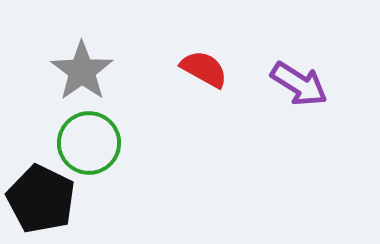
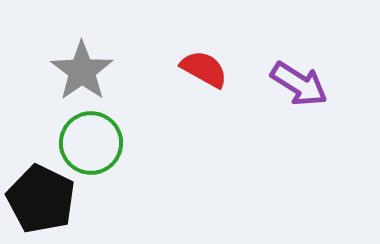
green circle: moved 2 px right
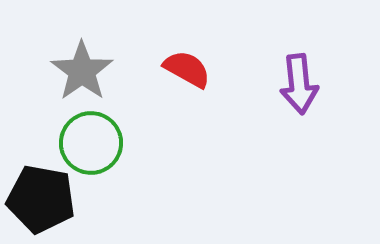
red semicircle: moved 17 px left
purple arrow: rotated 52 degrees clockwise
black pentagon: rotated 16 degrees counterclockwise
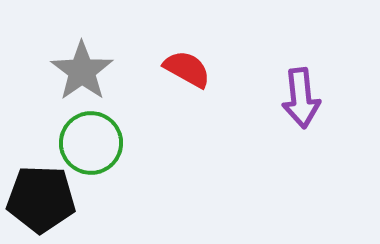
purple arrow: moved 2 px right, 14 px down
black pentagon: rotated 8 degrees counterclockwise
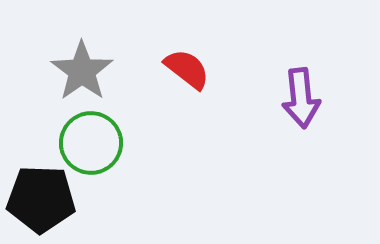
red semicircle: rotated 9 degrees clockwise
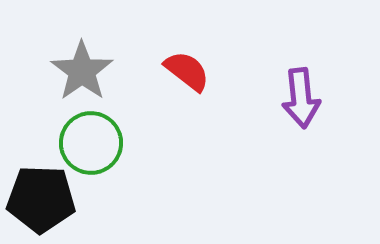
red semicircle: moved 2 px down
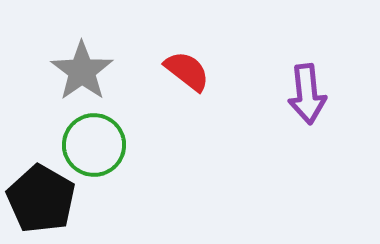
purple arrow: moved 6 px right, 4 px up
green circle: moved 3 px right, 2 px down
black pentagon: rotated 28 degrees clockwise
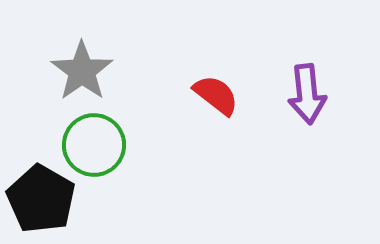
red semicircle: moved 29 px right, 24 px down
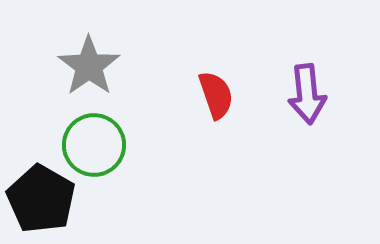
gray star: moved 7 px right, 5 px up
red semicircle: rotated 33 degrees clockwise
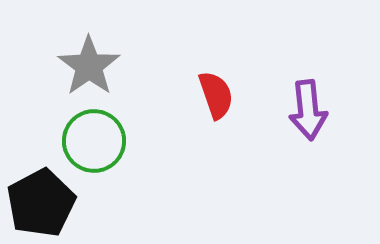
purple arrow: moved 1 px right, 16 px down
green circle: moved 4 px up
black pentagon: moved 4 px down; rotated 14 degrees clockwise
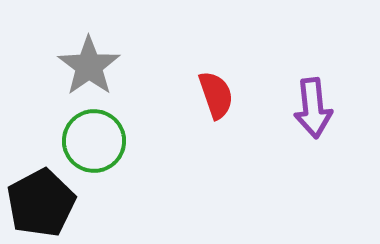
purple arrow: moved 5 px right, 2 px up
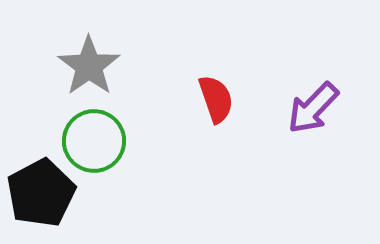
red semicircle: moved 4 px down
purple arrow: rotated 50 degrees clockwise
black pentagon: moved 10 px up
